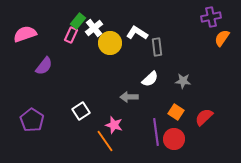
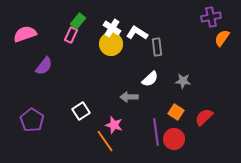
white cross: moved 18 px right; rotated 18 degrees counterclockwise
yellow circle: moved 1 px right, 1 px down
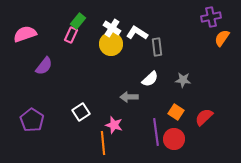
gray star: moved 1 px up
white square: moved 1 px down
orange line: moved 2 px left, 2 px down; rotated 30 degrees clockwise
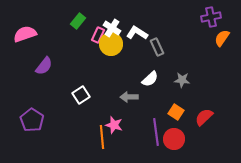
pink rectangle: moved 27 px right
gray rectangle: rotated 18 degrees counterclockwise
gray star: moved 1 px left
white square: moved 17 px up
orange line: moved 1 px left, 6 px up
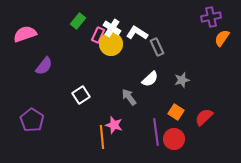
gray star: rotated 21 degrees counterclockwise
gray arrow: rotated 54 degrees clockwise
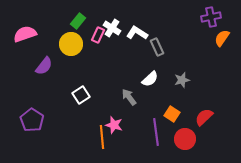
yellow circle: moved 40 px left
orange square: moved 4 px left, 2 px down
red circle: moved 11 px right
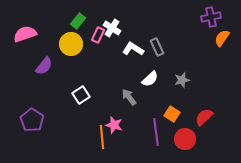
white L-shape: moved 4 px left, 16 px down
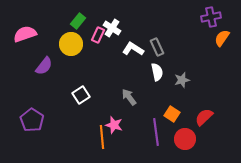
white semicircle: moved 7 px right, 7 px up; rotated 60 degrees counterclockwise
